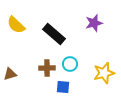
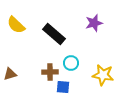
cyan circle: moved 1 px right, 1 px up
brown cross: moved 3 px right, 4 px down
yellow star: moved 1 px left, 2 px down; rotated 25 degrees clockwise
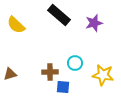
black rectangle: moved 5 px right, 19 px up
cyan circle: moved 4 px right
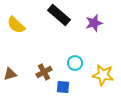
brown cross: moved 6 px left; rotated 28 degrees counterclockwise
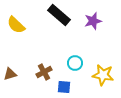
purple star: moved 1 px left, 2 px up
blue square: moved 1 px right
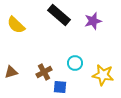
brown triangle: moved 1 px right, 2 px up
blue square: moved 4 px left
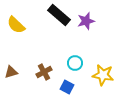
purple star: moved 7 px left
blue square: moved 7 px right; rotated 24 degrees clockwise
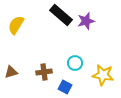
black rectangle: moved 2 px right
yellow semicircle: rotated 78 degrees clockwise
brown cross: rotated 21 degrees clockwise
blue square: moved 2 px left
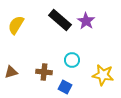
black rectangle: moved 1 px left, 5 px down
purple star: rotated 24 degrees counterclockwise
cyan circle: moved 3 px left, 3 px up
brown cross: rotated 14 degrees clockwise
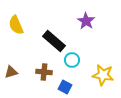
black rectangle: moved 6 px left, 21 px down
yellow semicircle: rotated 54 degrees counterclockwise
